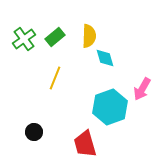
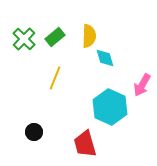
green cross: rotated 10 degrees counterclockwise
pink arrow: moved 4 px up
cyan hexagon: rotated 16 degrees counterclockwise
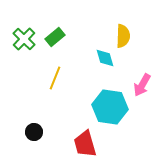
yellow semicircle: moved 34 px right
cyan hexagon: rotated 16 degrees counterclockwise
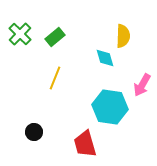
green cross: moved 4 px left, 5 px up
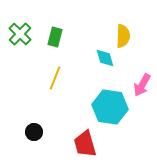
green rectangle: rotated 36 degrees counterclockwise
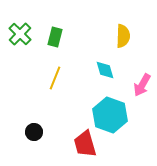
cyan diamond: moved 12 px down
cyan hexagon: moved 8 px down; rotated 12 degrees clockwise
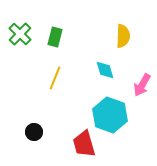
red trapezoid: moved 1 px left
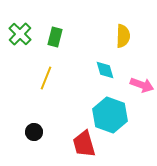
yellow line: moved 9 px left
pink arrow: rotated 100 degrees counterclockwise
